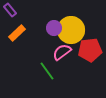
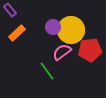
purple circle: moved 1 px left, 1 px up
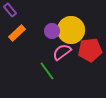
purple circle: moved 1 px left, 4 px down
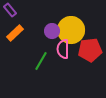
orange rectangle: moved 2 px left
pink semicircle: moved 1 px right, 3 px up; rotated 54 degrees counterclockwise
green line: moved 6 px left, 10 px up; rotated 66 degrees clockwise
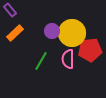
yellow circle: moved 1 px right, 3 px down
pink semicircle: moved 5 px right, 10 px down
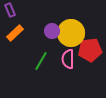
purple rectangle: rotated 16 degrees clockwise
yellow circle: moved 1 px left
